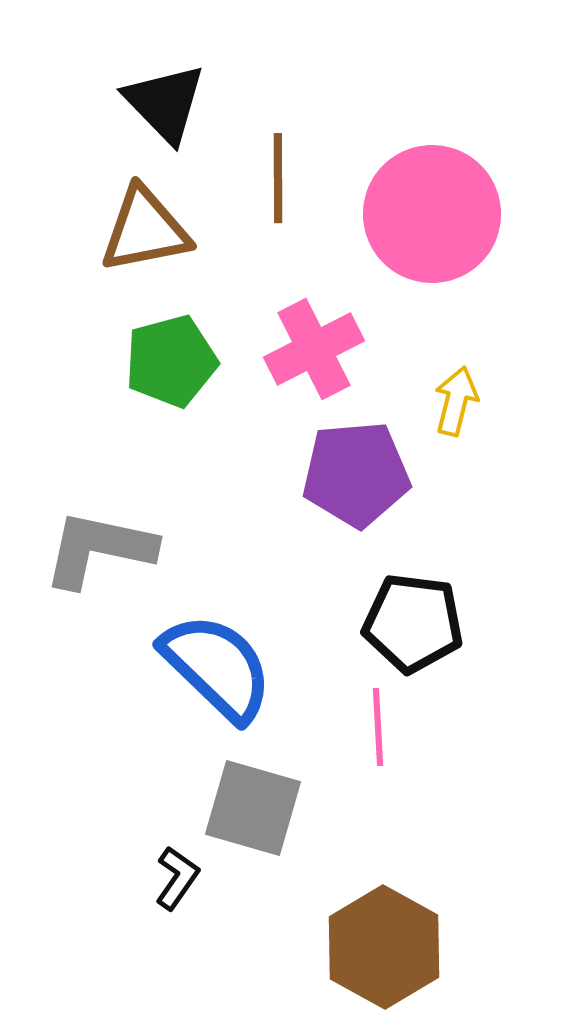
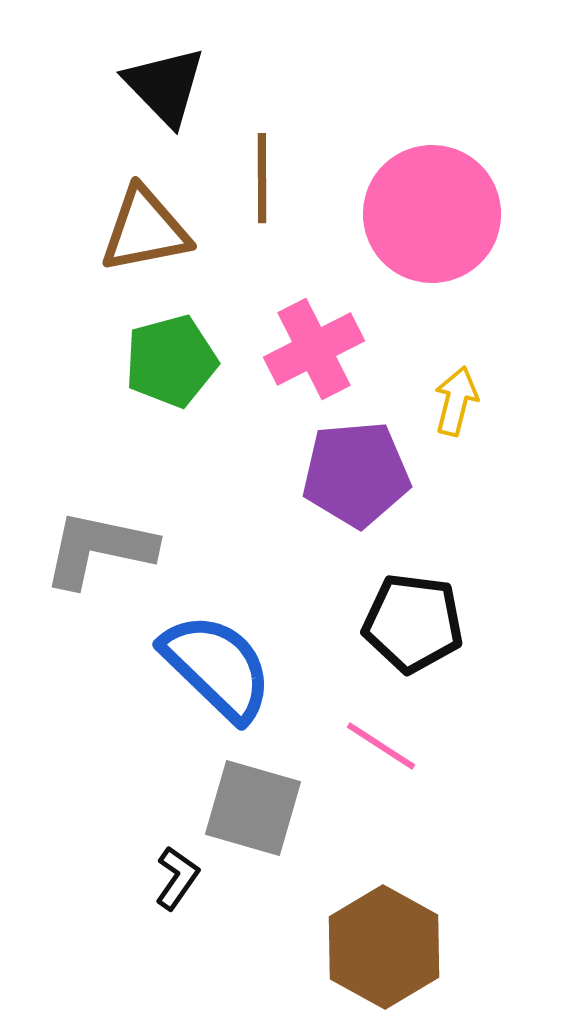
black triangle: moved 17 px up
brown line: moved 16 px left
pink line: moved 3 px right, 19 px down; rotated 54 degrees counterclockwise
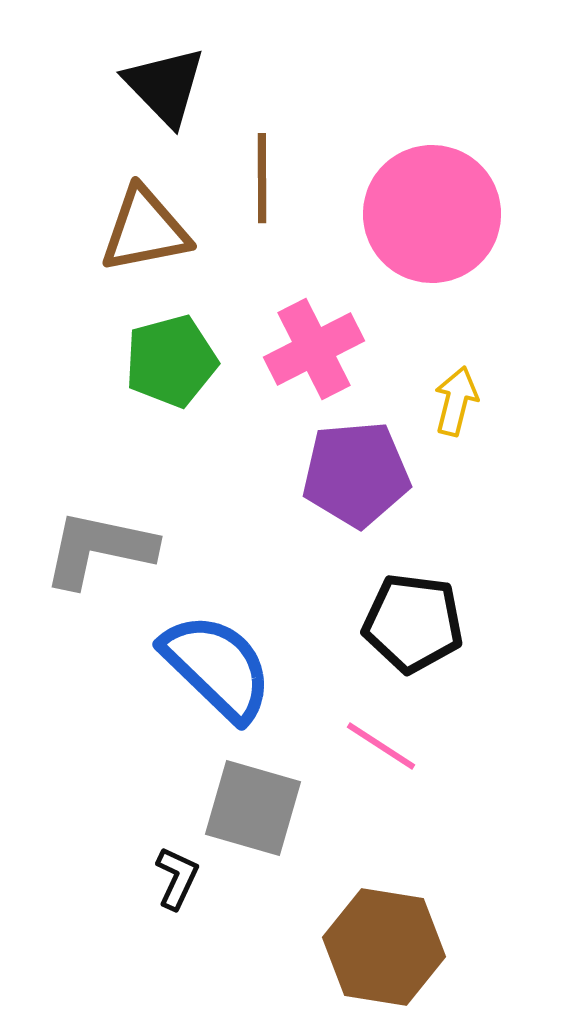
black L-shape: rotated 10 degrees counterclockwise
brown hexagon: rotated 20 degrees counterclockwise
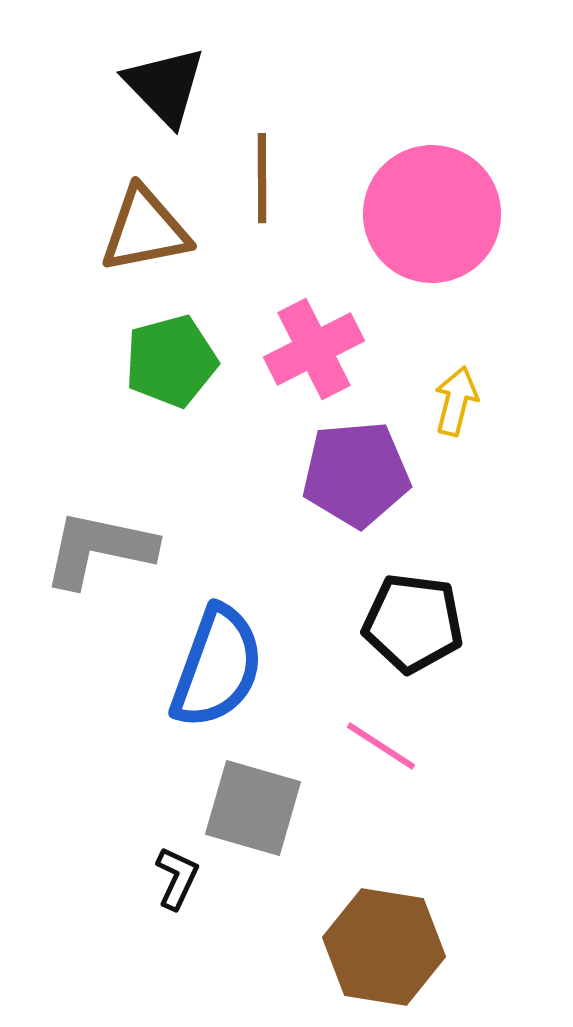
blue semicircle: rotated 66 degrees clockwise
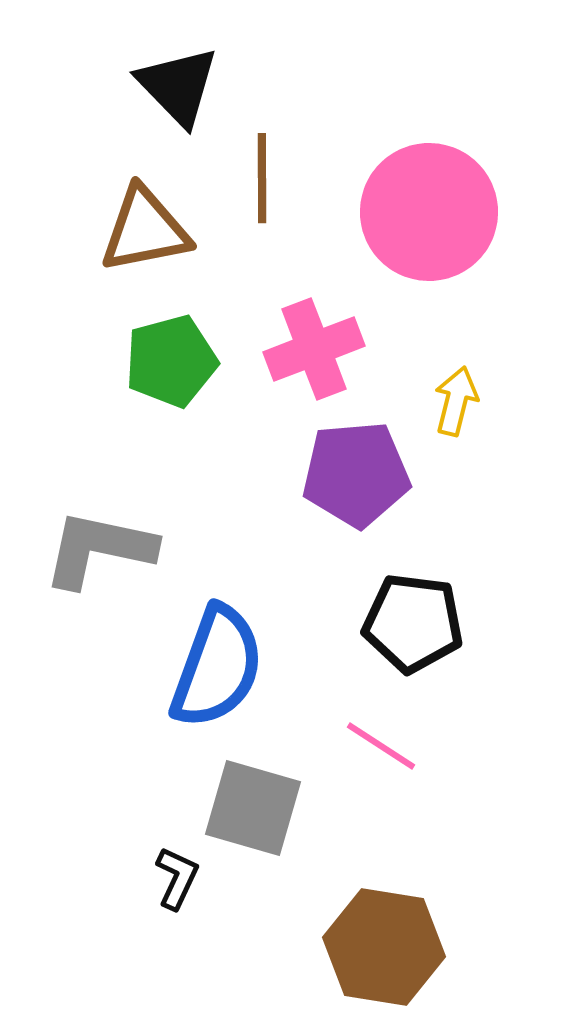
black triangle: moved 13 px right
pink circle: moved 3 px left, 2 px up
pink cross: rotated 6 degrees clockwise
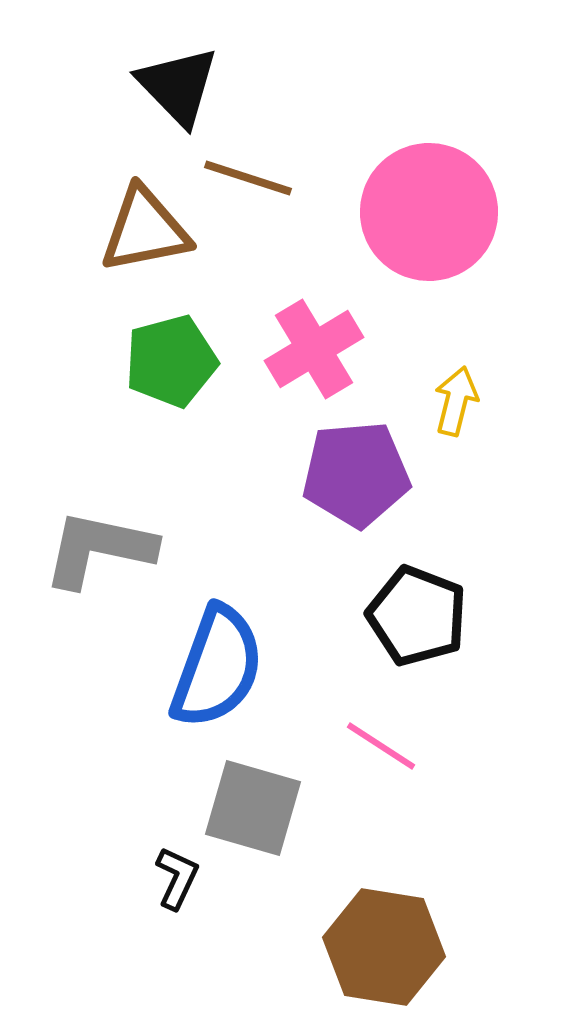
brown line: moved 14 px left; rotated 72 degrees counterclockwise
pink cross: rotated 10 degrees counterclockwise
black pentagon: moved 4 px right, 7 px up; rotated 14 degrees clockwise
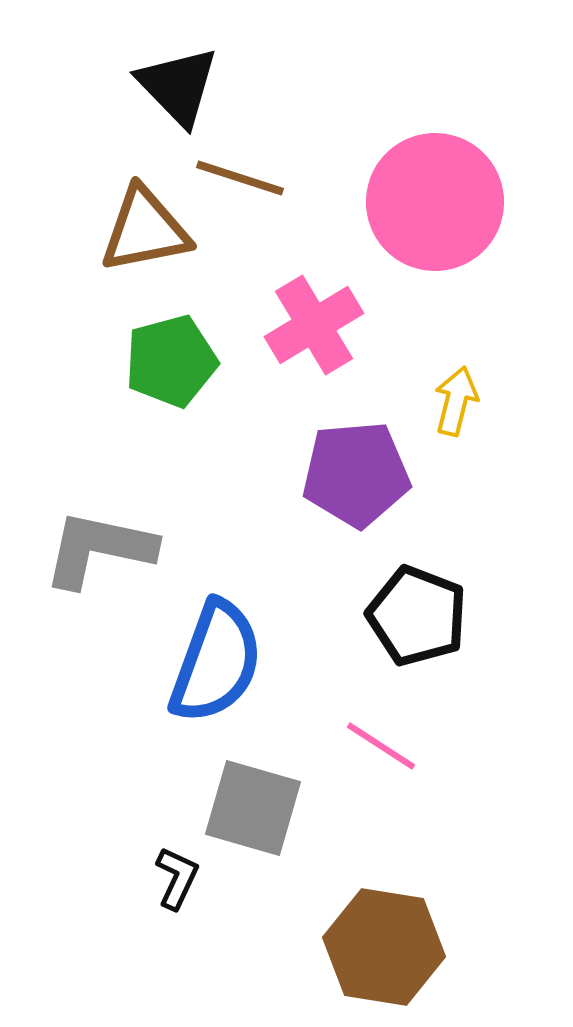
brown line: moved 8 px left
pink circle: moved 6 px right, 10 px up
pink cross: moved 24 px up
blue semicircle: moved 1 px left, 5 px up
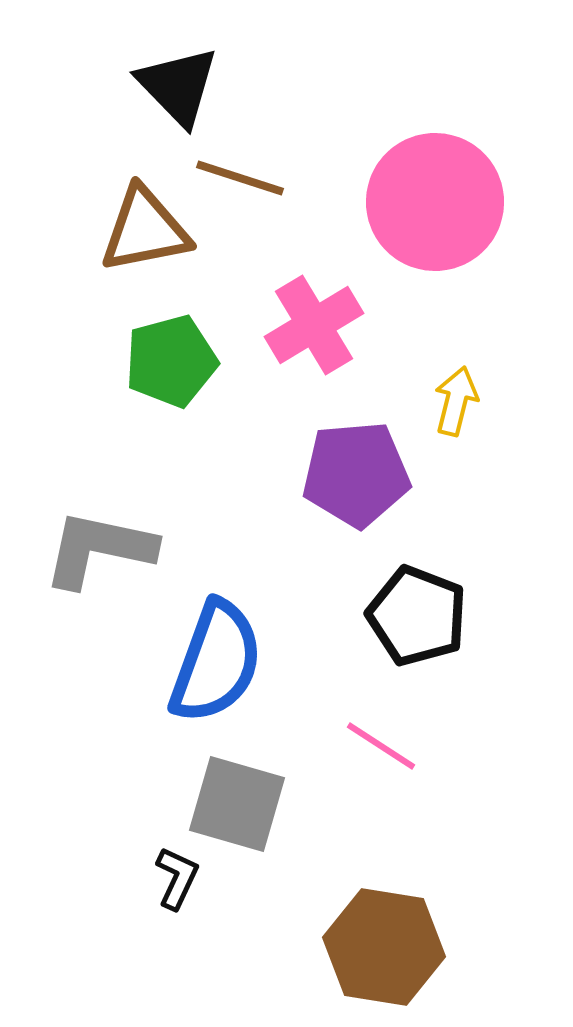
gray square: moved 16 px left, 4 px up
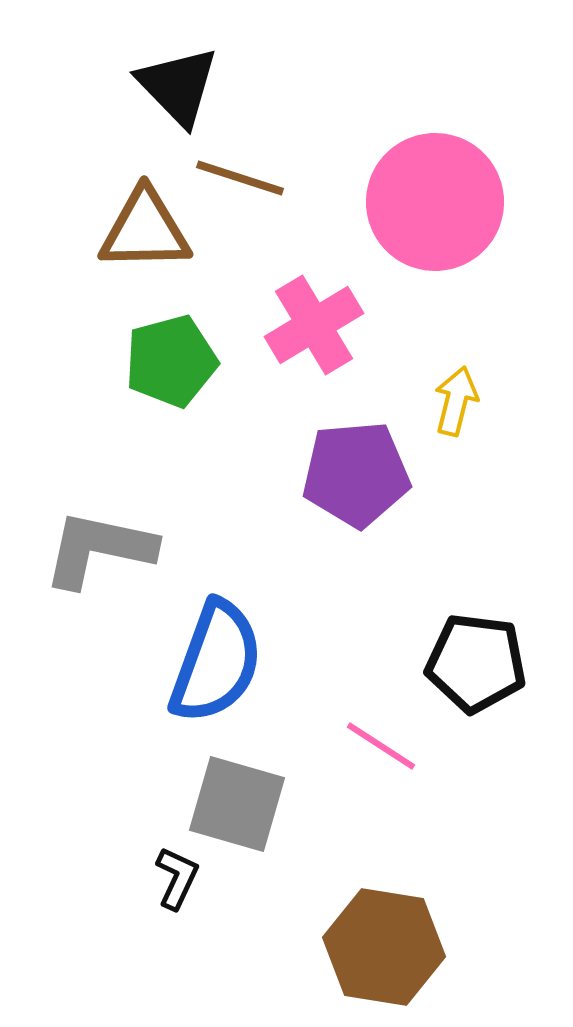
brown triangle: rotated 10 degrees clockwise
black pentagon: moved 59 px right, 47 px down; rotated 14 degrees counterclockwise
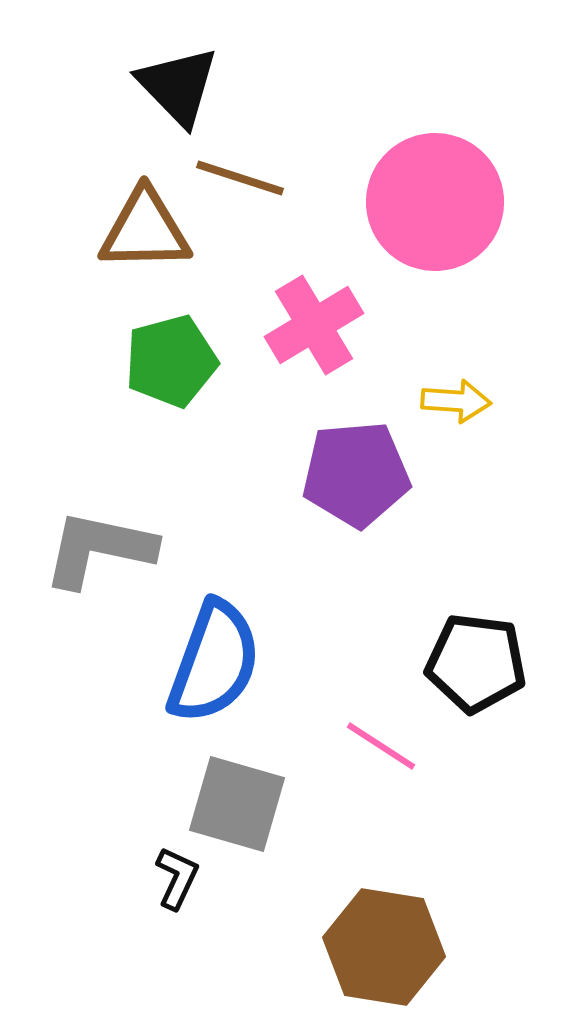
yellow arrow: rotated 80 degrees clockwise
blue semicircle: moved 2 px left
